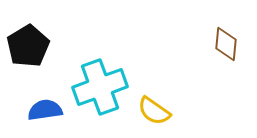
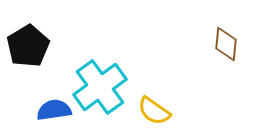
cyan cross: rotated 16 degrees counterclockwise
blue semicircle: moved 9 px right
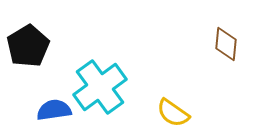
yellow semicircle: moved 19 px right, 2 px down
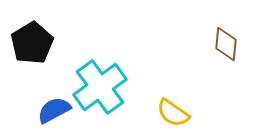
black pentagon: moved 4 px right, 3 px up
blue semicircle: rotated 20 degrees counterclockwise
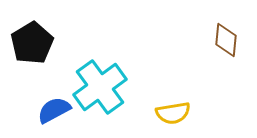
brown diamond: moved 4 px up
yellow semicircle: rotated 44 degrees counterclockwise
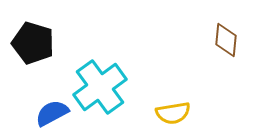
black pentagon: moved 1 px right; rotated 24 degrees counterclockwise
blue semicircle: moved 2 px left, 3 px down
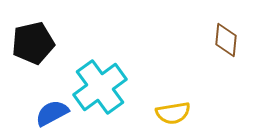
black pentagon: rotated 30 degrees counterclockwise
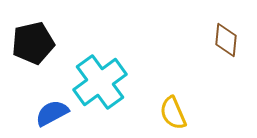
cyan cross: moved 5 px up
yellow semicircle: rotated 76 degrees clockwise
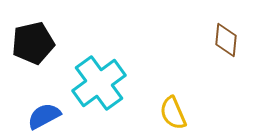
cyan cross: moved 1 px left, 1 px down
blue semicircle: moved 8 px left, 3 px down
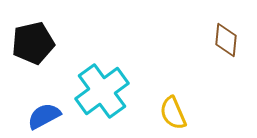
cyan cross: moved 3 px right, 8 px down
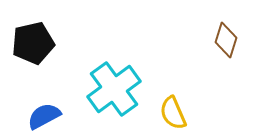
brown diamond: rotated 12 degrees clockwise
cyan cross: moved 12 px right, 2 px up
